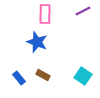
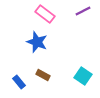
pink rectangle: rotated 54 degrees counterclockwise
blue rectangle: moved 4 px down
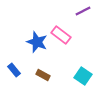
pink rectangle: moved 16 px right, 21 px down
blue rectangle: moved 5 px left, 12 px up
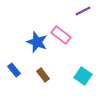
brown rectangle: rotated 24 degrees clockwise
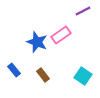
pink rectangle: rotated 72 degrees counterclockwise
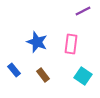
pink rectangle: moved 10 px right, 9 px down; rotated 48 degrees counterclockwise
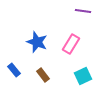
purple line: rotated 35 degrees clockwise
pink rectangle: rotated 24 degrees clockwise
cyan square: rotated 30 degrees clockwise
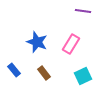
brown rectangle: moved 1 px right, 2 px up
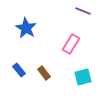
purple line: rotated 14 degrees clockwise
blue star: moved 11 px left, 14 px up; rotated 10 degrees clockwise
blue rectangle: moved 5 px right
cyan square: moved 1 px down; rotated 12 degrees clockwise
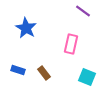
purple line: rotated 14 degrees clockwise
pink rectangle: rotated 18 degrees counterclockwise
blue rectangle: moved 1 px left; rotated 32 degrees counterclockwise
cyan square: moved 4 px right; rotated 36 degrees clockwise
